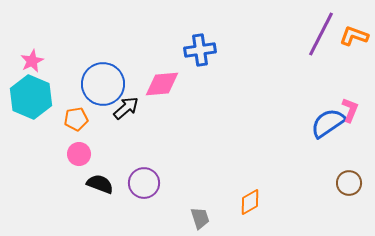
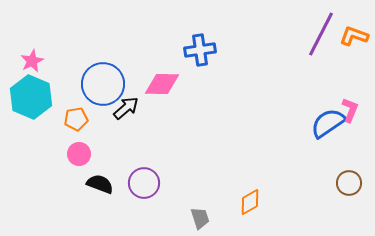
pink diamond: rotated 6 degrees clockwise
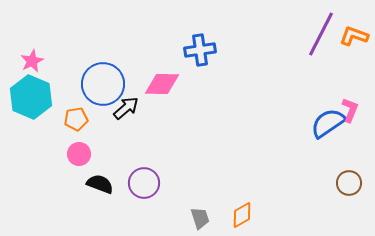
orange diamond: moved 8 px left, 13 px down
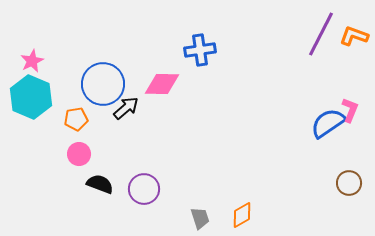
purple circle: moved 6 px down
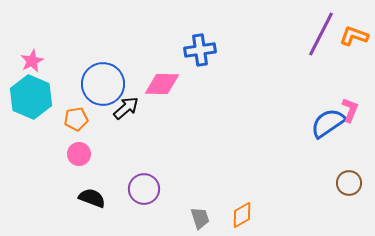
black semicircle: moved 8 px left, 14 px down
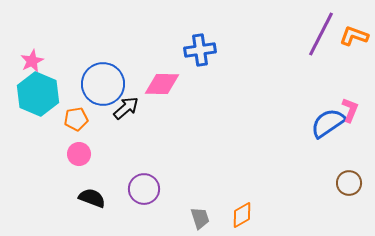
cyan hexagon: moved 7 px right, 3 px up
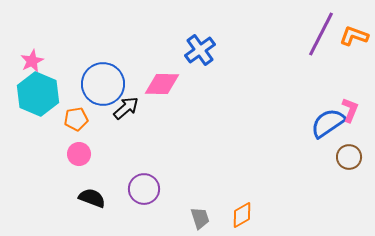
blue cross: rotated 28 degrees counterclockwise
brown circle: moved 26 px up
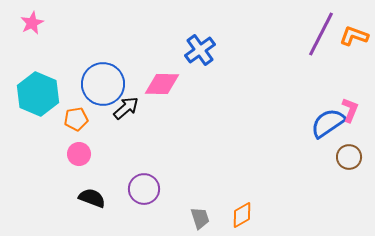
pink star: moved 38 px up
